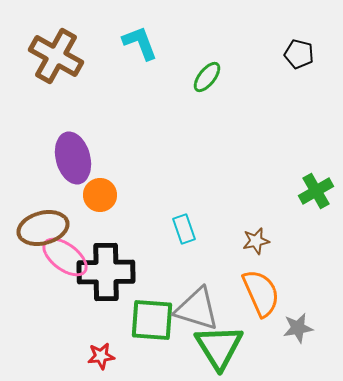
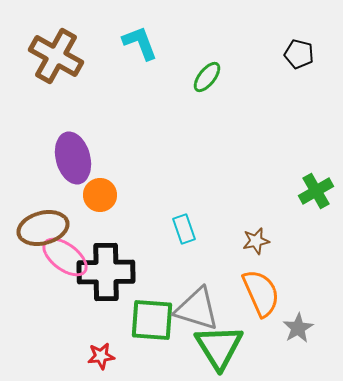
gray star: rotated 20 degrees counterclockwise
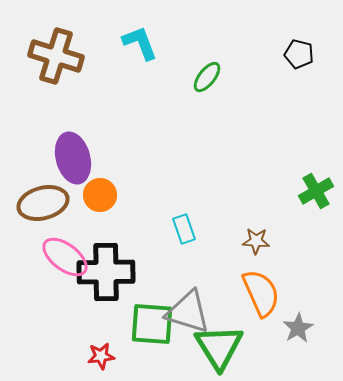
brown cross: rotated 12 degrees counterclockwise
brown ellipse: moved 25 px up
brown star: rotated 16 degrees clockwise
gray triangle: moved 9 px left, 3 px down
green square: moved 4 px down
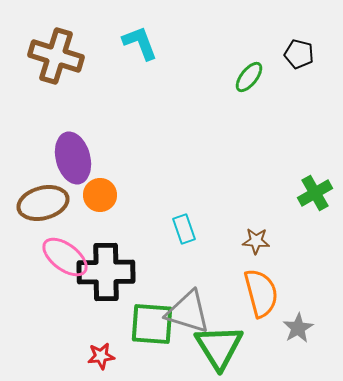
green ellipse: moved 42 px right
green cross: moved 1 px left, 2 px down
orange semicircle: rotated 9 degrees clockwise
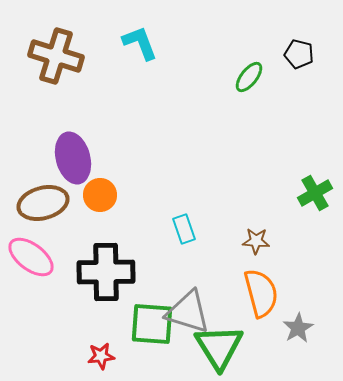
pink ellipse: moved 34 px left
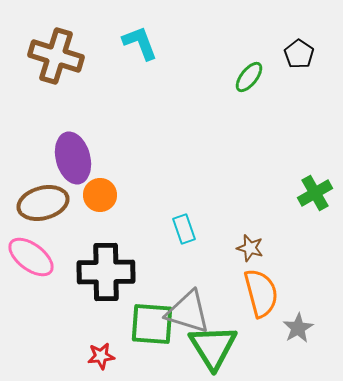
black pentagon: rotated 20 degrees clockwise
brown star: moved 6 px left, 7 px down; rotated 12 degrees clockwise
green triangle: moved 6 px left
